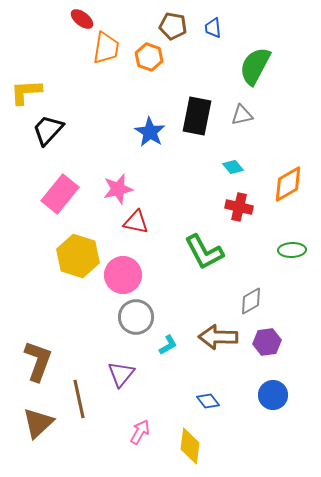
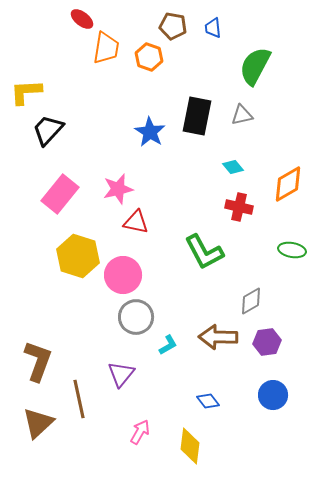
green ellipse: rotated 12 degrees clockwise
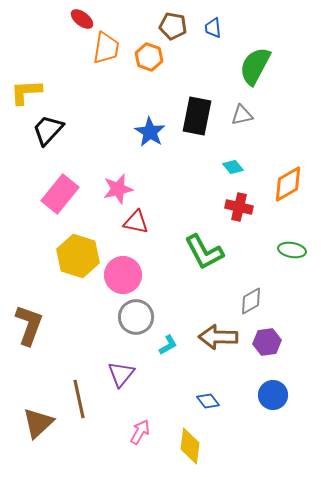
brown L-shape: moved 9 px left, 36 px up
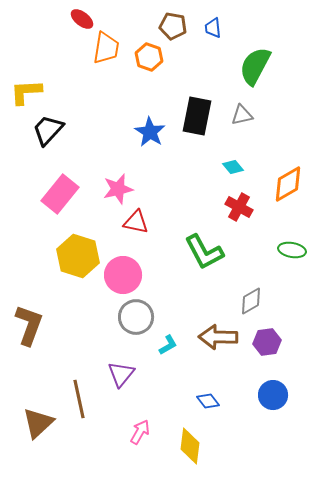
red cross: rotated 16 degrees clockwise
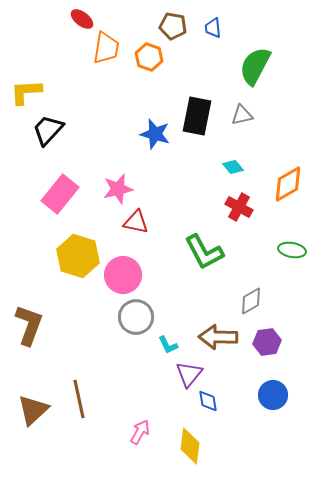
blue star: moved 5 px right, 2 px down; rotated 16 degrees counterclockwise
cyan L-shape: rotated 95 degrees clockwise
purple triangle: moved 68 px right
blue diamond: rotated 30 degrees clockwise
brown triangle: moved 5 px left, 13 px up
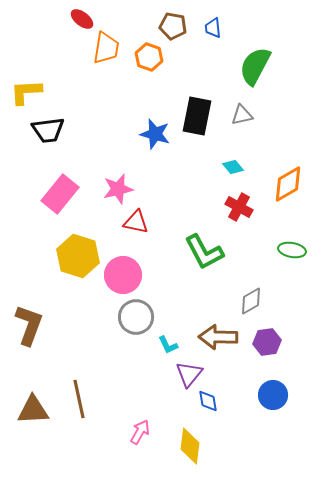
black trapezoid: rotated 140 degrees counterclockwise
brown triangle: rotated 40 degrees clockwise
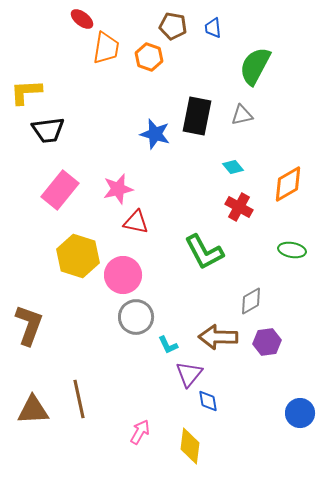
pink rectangle: moved 4 px up
blue circle: moved 27 px right, 18 px down
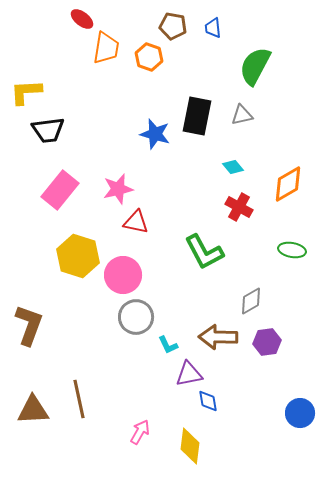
purple triangle: rotated 40 degrees clockwise
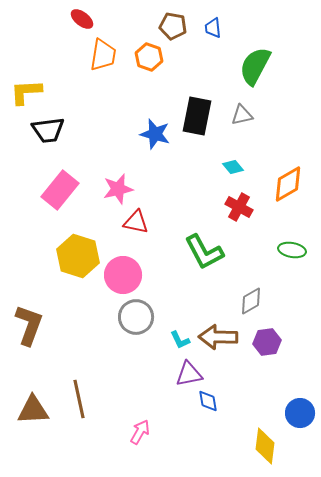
orange trapezoid: moved 3 px left, 7 px down
cyan L-shape: moved 12 px right, 5 px up
yellow diamond: moved 75 px right
